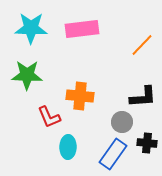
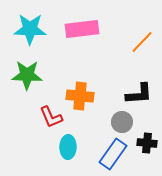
cyan star: moved 1 px left, 1 px down
orange line: moved 3 px up
black L-shape: moved 4 px left, 3 px up
red L-shape: moved 2 px right
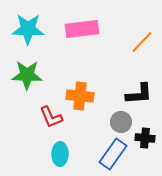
cyan star: moved 2 px left
gray circle: moved 1 px left
black cross: moved 2 px left, 5 px up
cyan ellipse: moved 8 px left, 7 px down
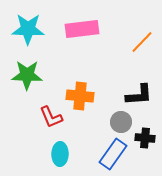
black L-shape: moved 1 px down
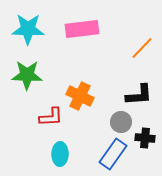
orange line: moved 6 px down
orange cross: rotated 20 degrees clockwise
red L-shape: rotated 70 degrees counterclockwise
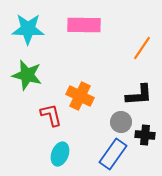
pink rectangle: moved 2 px right, 4 px up; rotated 8 degrees clockwise
orange line: rotated 10 degrees counterclockwise
green star: rotated 12 degrees clockwise
red L-shape: moved 2 px up; rotated 100 degrees counterclockwise
black cross: moved 3 px up
cyan ellipse: rotated 20 degrees clockwise
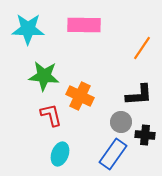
green star: moved 17 px right, 1 px down; rotated 8 degrees counterclockwise
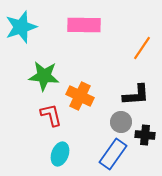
cyan star: moved 7 px left, 2 px up; rotated 20 degrees counterclockwise
black L-shape: moved 3 px left
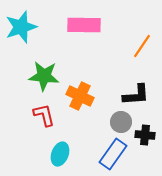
orange line: moved 2 px up
red L-shape: moved 7 px left
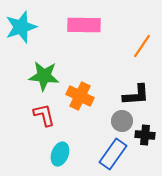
gray circle: moved 1 px right, 1 px up
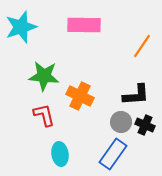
gray circle: moved 1 px left, 1 px down
black cross: moved 10 px up; rotated 18 degrees clockwise
cyan ellipse: rotated 30 degrees counterclockwise
